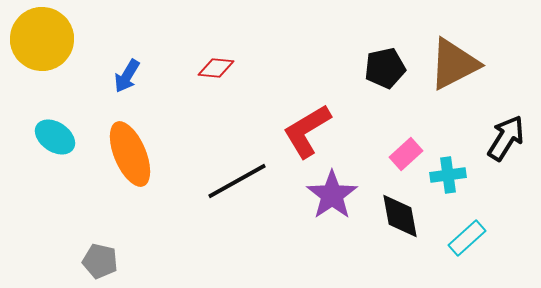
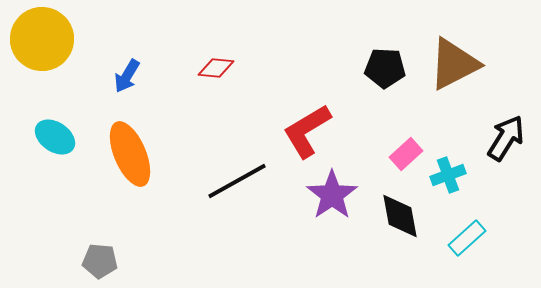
black pentagon: rotated 15 degrees clockwise
cyan cross: rotated 12 degrees counterclockwise
gray pentagon: rotated 8 degrees counterclockwise
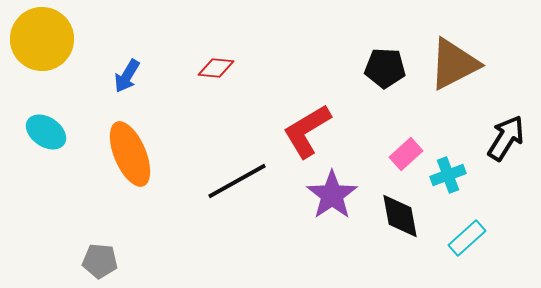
cyan ellipse: moved 9 px left, 5 px up
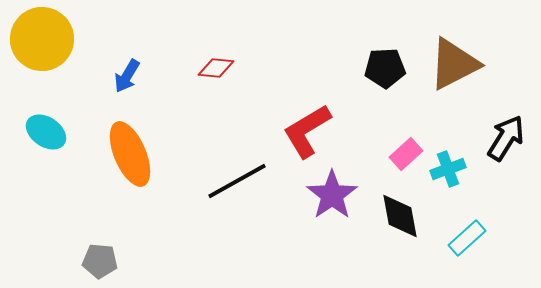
black pentagon: rotated 6 degrees counterclockwise
cyan cross: moved 6 px up
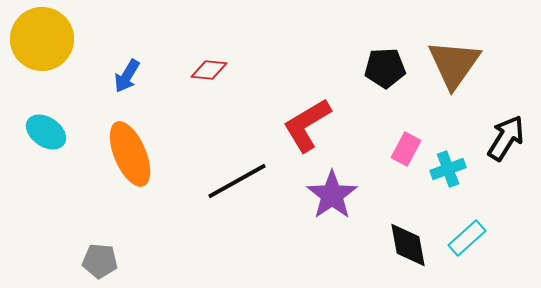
brown triangle: rotated 28 degrees counterclockwise
red diamond: moved 7 px left, 2 px down
red L-shape: moved 6 px up
pink rectangle: moved 5 px up; rotated 20 degrees counterclockwise
black diamond: moved 8 px right, 29 px down
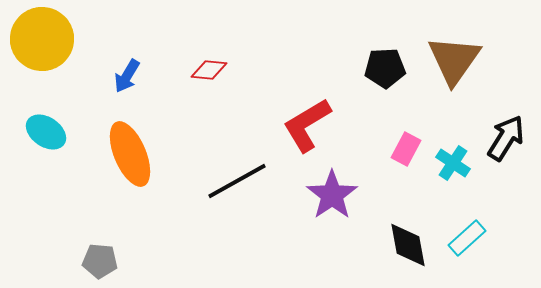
brown triangle: moved 4 px up
cyan cross: moved 5 px right, 6 px up; rotated 36 degrees counterclockwise
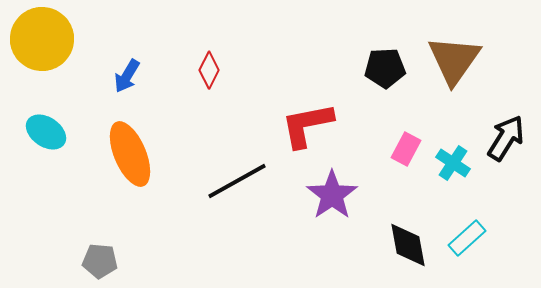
red diamond: rotated 69 degrees counterclockwise
red L-shape: rotated 20 degrees clockwise
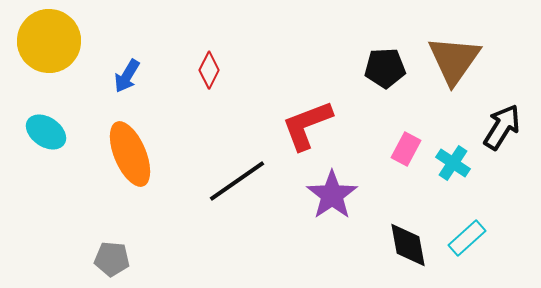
yellow circle: moved 7 px right, 2 px down
red L-shape: rotated 10 degrees counterclockwise
black arrow: moved 4 px left, 11 px up
black line: rotated 6 degrees counterclockwise
gray pentagon: moved 12 px right, 2 px up
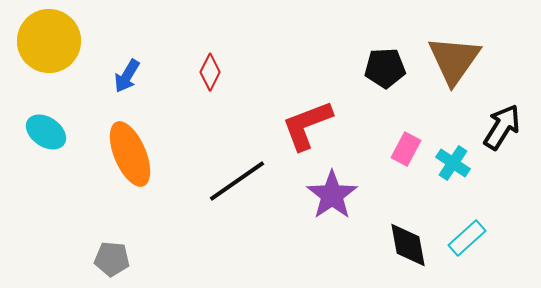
red diamond: moved 1 px right, 2 px down
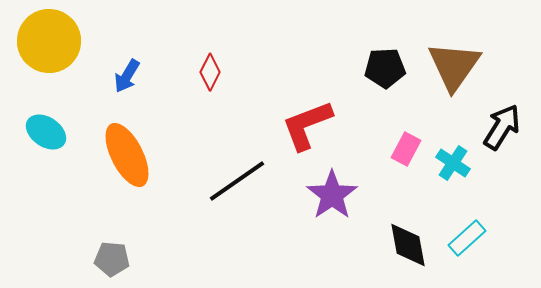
brown triangle: moved 6 px down
orange ellipse: moved 3 px left, 1 px down; rotated 4 degrees counterclockwise
